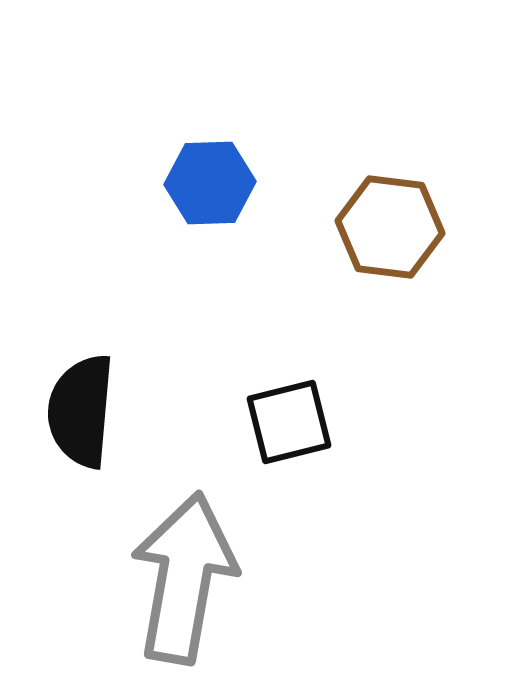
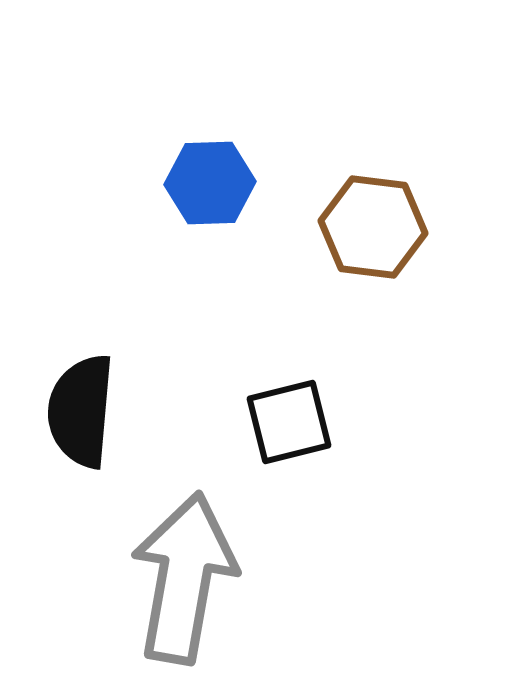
brown hexagon: moved 17 px left
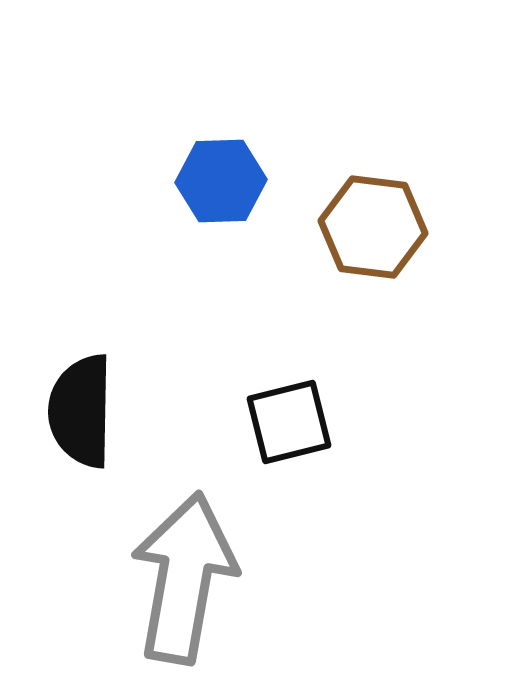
blue hexagon: moved 11 px right, 2 px up
black semicircle: rotated 4 degrees counterclockwise
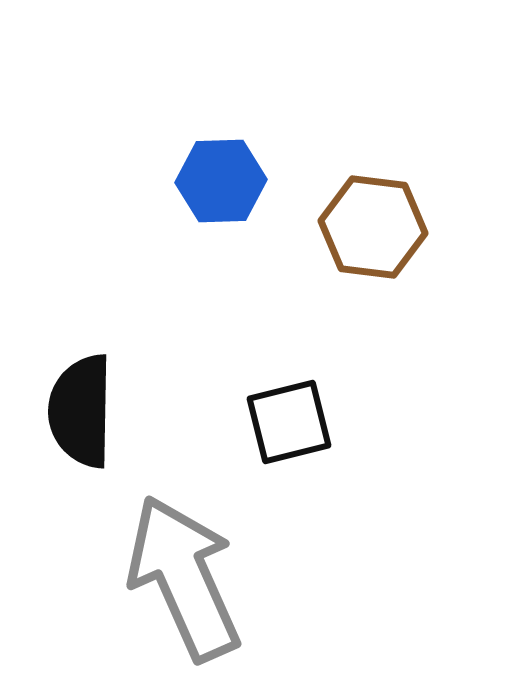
gray arrow: rotated 34 degrees counterclockwise
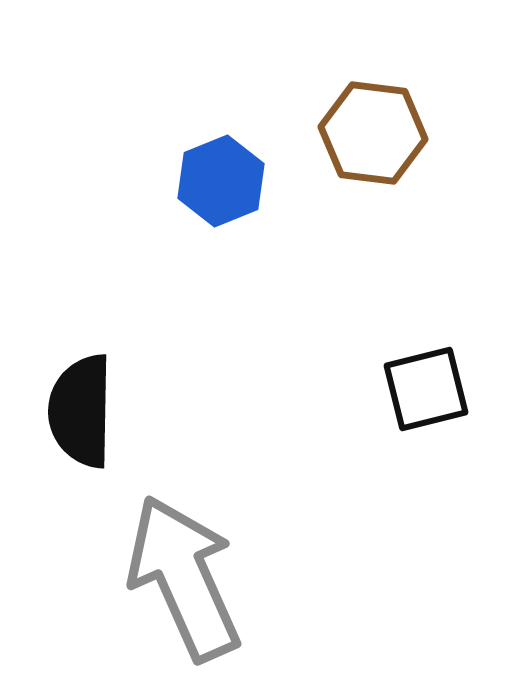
blue hexagon: rotated 20 degrees counterclockwise
brown hexagon: moved 94 px up
black square: moved 137 px right, 33 px up
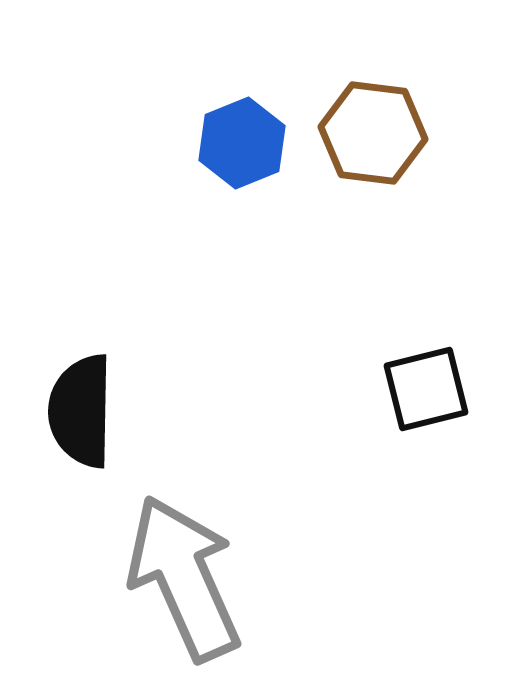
blue hexagon: moved 21 px right, 38 px up
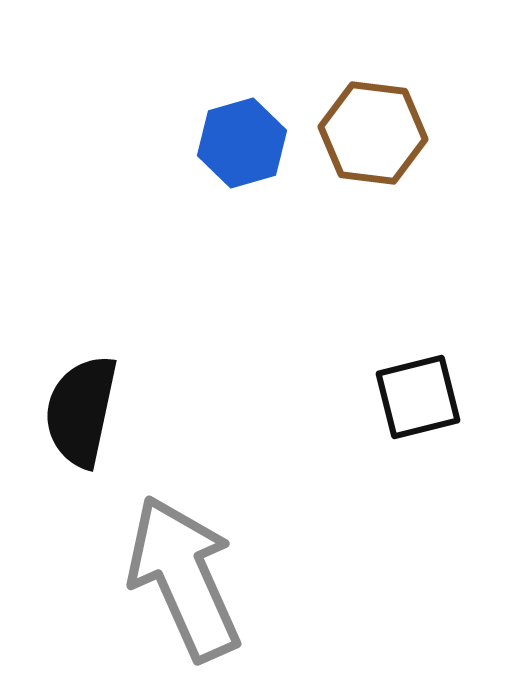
blue hexagon: rotated 6 degrees clockwise
black square: moved 8 px left, 8 px down
black semicircle: rotated 11 degrees clockwise
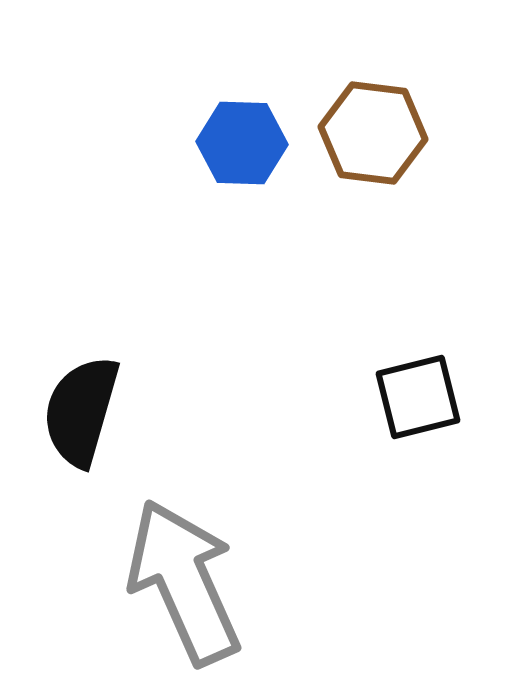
blue hexagon: rotated 18 degrees clockwise
black semicircle: rotated 4 degrees clockwise
gray arrow: moved 4 px down
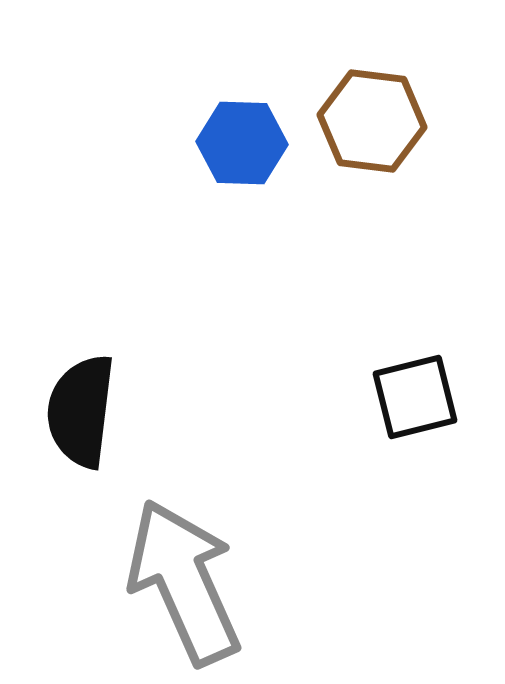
brown hexagon: moved 1 px left, 12 px up
black square: moved 3 px left
black semicircle: rotated 9 degrees counterclockwise
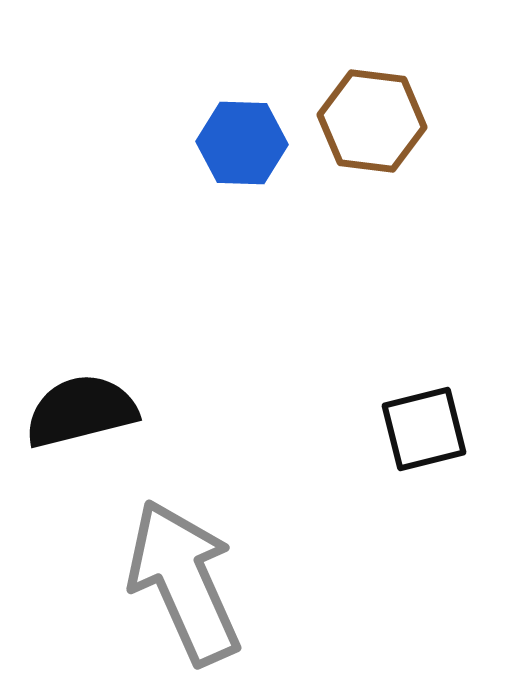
black square: moved 9 px right, 32 px down
black semicircle: rotated 69 degrees clockwise
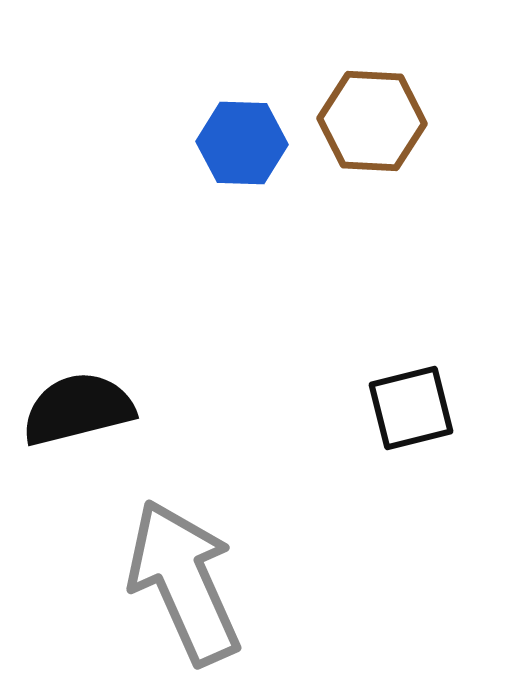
brown hexagon: rotated 4 degrees counterclockwise
black semicircle: moved 3 px left, 2 px up
black square: moved 13 px left, 21 px up
